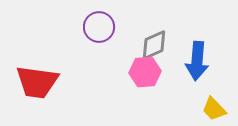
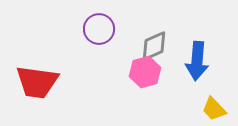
purple circle: moved 2 px down
gray diamond: moved 1 px down
pink hexagon: rotated 12 degrees counterclockwise
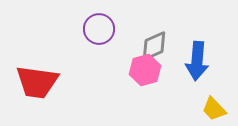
pink hexagon: moved 2 px up
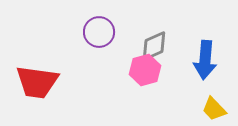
purple circle: moved 3 px down
blue arrow: moved 8 px right, 1 px up
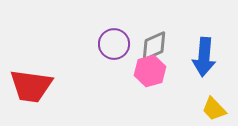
purple circle: moved 15 px right, 12 px down
blue arrow: moved 1 px left, 3 px up
pink hexagon: moved 5 px right, 1 px down
red trapezoid: moved 6 px left, 4 px down
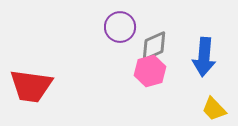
purple circle: moved 6 px right, 17 px up
